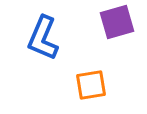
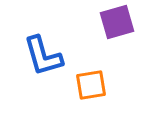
blue L-shape: moved 18 px down; rotated 39 degrees counterclockwise
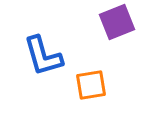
purple square: rotated 6 degrees counterclockwise
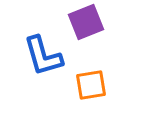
purple square: moved 31 px left
